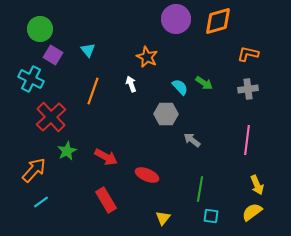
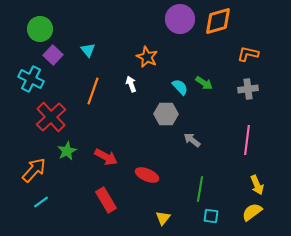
purple circle: moved 4 px right
purple square: rotated 12 degrees clockwise
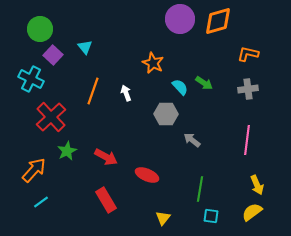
cyan triangle: moved 3 px left, 3 px up
orange star: moved 6 px right, 6 px down
white arrow: moved 5 px left, 9 px down
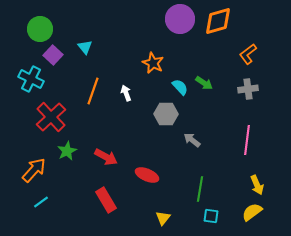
orange L-shape: rotated 50 degrees counterclockwise
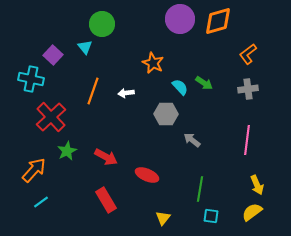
green circle: moved 62 px right, 5 px up
cyan cross: rotated 15 degrees counterclockwise
white arrow: rotated 77 degrees counterclockwise
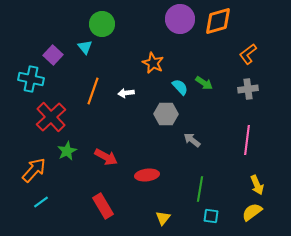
red ellipse: rotated 30 degrees counterclockwise
red rectangle: moved 3 px left, 6 px down
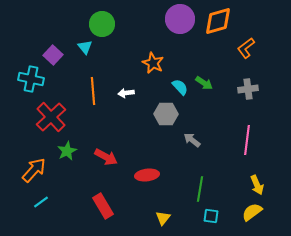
orange L-shape: moved 2 px left, 6 px up
orange line: rotated 24 degrees counterclockwise
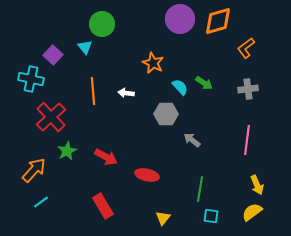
white arrow: rotated 14 degrees clockwise
red ellipse: rotated 20 degrees clockwise
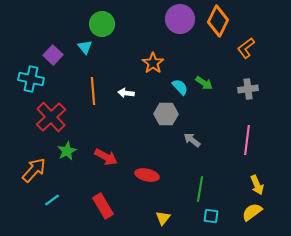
orange diamond: rotated 48 degrees counterclockwise
orange star: rotated 10 degrees clockwise
cyan line: moved 11 px right, 2 px up
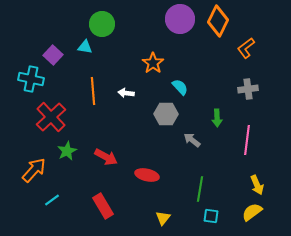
cyan triangle: rotated 42 degrees counterclockwise
green arrow: moved 13 px right, 35 px down; rotated 54 degrees clockwise
